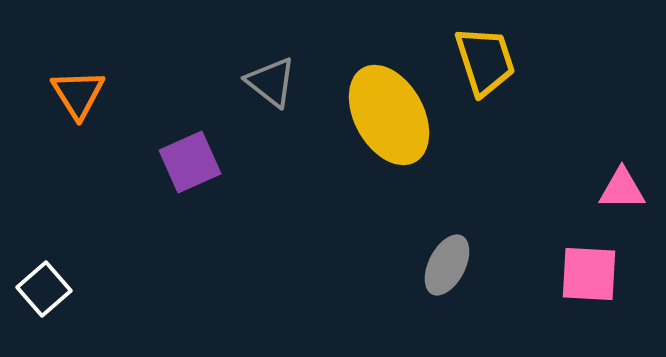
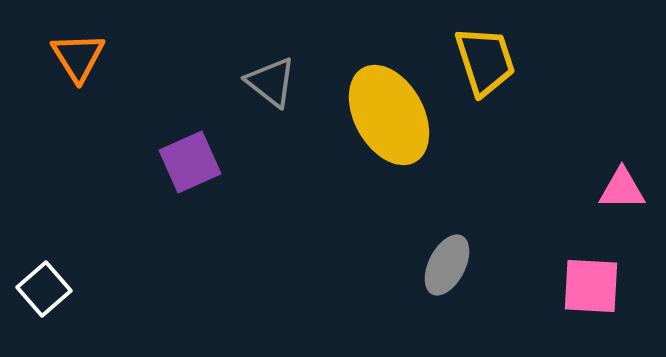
orange triangle: moved 37 px up
pink square: moved 2 px right, 12 px down
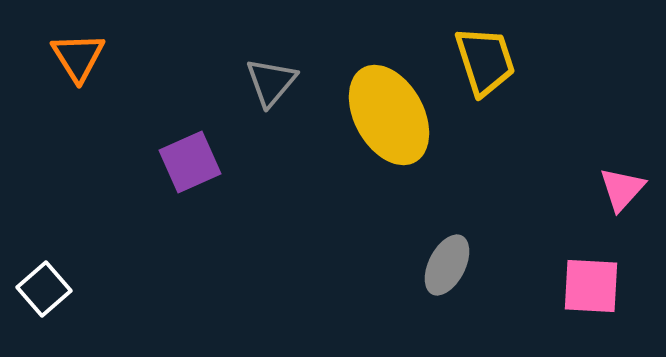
gray triangle: rotated 32 degrees clockwise
pink triangle: rotated 48 degrees counterclockwise
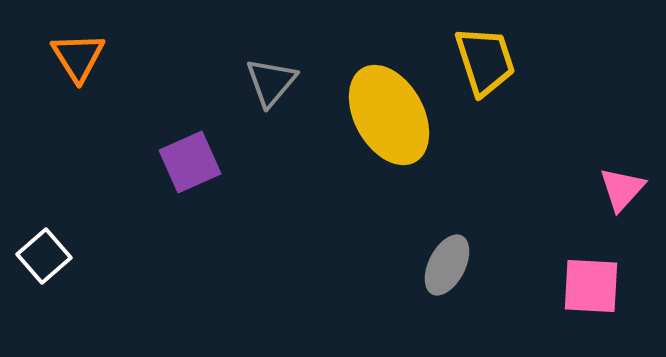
white square: moved 33 px up
